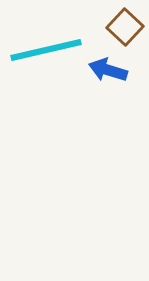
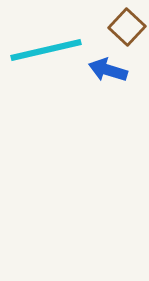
brown square: moved 2 px right
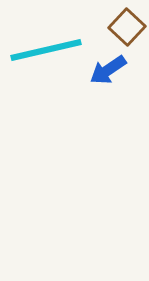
blue arrow: rotated 51 degrees counterclockwise
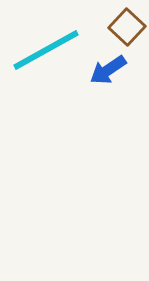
cyan line: rotated 16 degrees counterclockwise
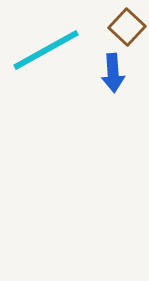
blue arrow: moved 5 px right, 3 px down; rotated 60 degrees counterclockwise
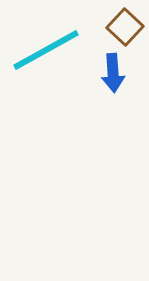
brown square: moved 2 px left
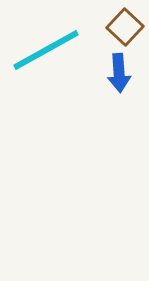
blue arrow: moved 6 px right
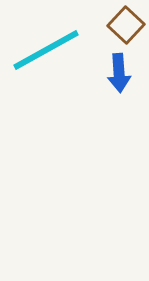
brown square: moved 1 px right, 2 px up
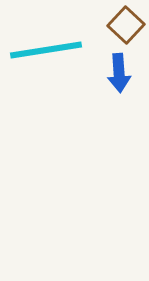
cyan line: rotated 20 degrees clockwise
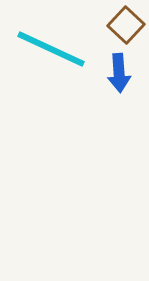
cyan line: moved 5 px right, 1 px up; rotated 34 degrees clockwise
